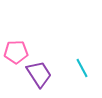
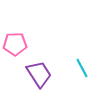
pink pentagon: moved 1 px left, 8 px up
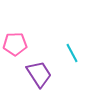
cyan line: moved 10 px left, 15 px up
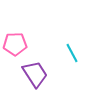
purple trapezoid: moved 4 px left
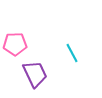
purple trapezoid: rotated 8 degrees clockwise
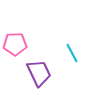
purple trapezoid: moved 4 px right, 1 px up
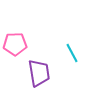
purple trapezoid: rotated 16 degrees clockwise
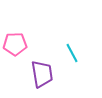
purple trapezoid: moved 3 px right, 1 px down
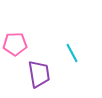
purple trapezoid: moved 3 px left
